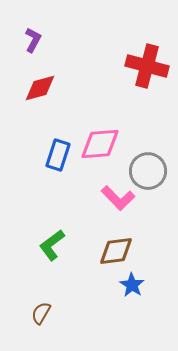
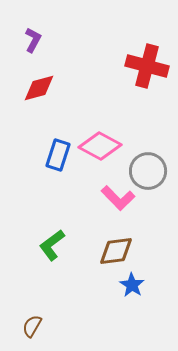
red diamond: moved 1 px left
pink diamond: moved 2 px down; rotated 33 degrees clockwise
brown semicircle: moved 9 px left, 13 px down
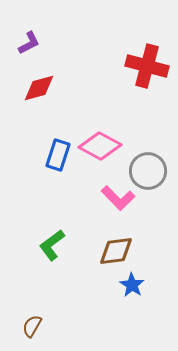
purple L-shape: moved 4 px left, 3 px down; rotated 35 degrees clockwise
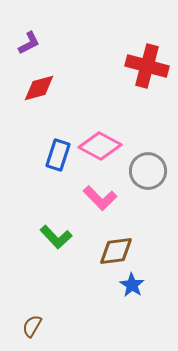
pink L-shape: moved 18 px left
green L-shape: moved 4 px right, 8 px up; rotated 96 degrees counterclockwise
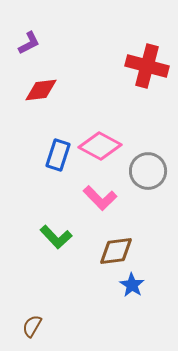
red diamond: moved 2 px right, 2 px down; rotated 8 degrees clockwise
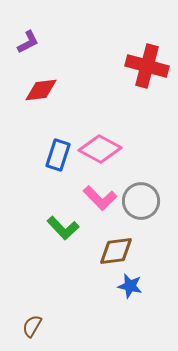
purple L-shape: moved 1 px left, 1 px up
pink diamond: moved 3 px down
gray circle: moved 7 px left, 30 px down
green L-shape: moved 7 px right, 9 px up
blue star: moved 2 px left, 1 px down; rotated 20 degrees counterclockwise
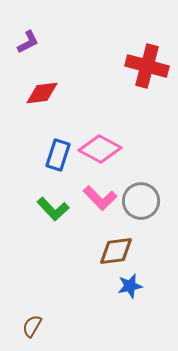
red diamond: moved 1 px right, 3 px down
green L-shape: moved 10 px left, 19 px up
blue star: rotated 25 degrees counterclockwise
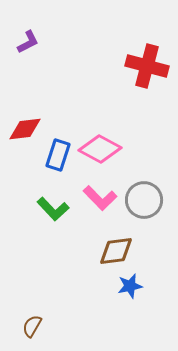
red diamond: moved 17 px left, 36 px down
gray circle: moved 3 px right, 1 px up
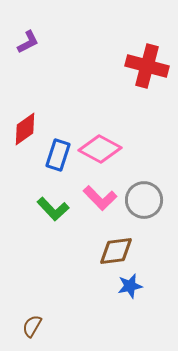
red diamond: rotated 28 degrees counterclockwise
